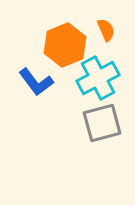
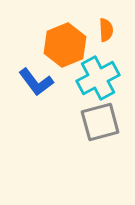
orange semicircle: rotated 20 degrees clockwise
gray square: moved 2 px left, 1 px up
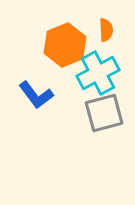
cyan cross: moved 5 px up
blue L-shape: moved 13 px down
gray square: moved 4 px right, 9 px up
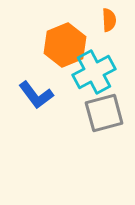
orange semicircle: moved 3 px right, 10 px up
cyan cross: moved 4 px left, 1 px up
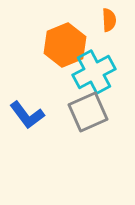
blue L-shape: moved 9 px left, 20 px down
gray square: moved 16 px left, 1 px up; rotated 9 degrees counterclockwise
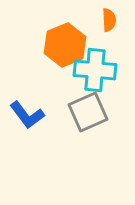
cyan cross: moved 1 px right, 2 px up; rotated 33 degrees clockwise
